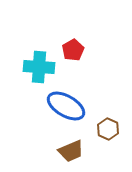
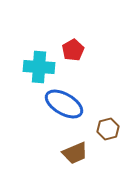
blue ellipse: moved 2 px left, 2 px up
brown hexagon: rotated 20 degrees clockwise
brown trapezoid: moved 4 px right, 2 px down
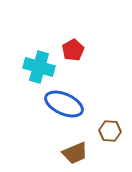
cyan cross: rotated 12 degrees clockwise
blue ellipse: rotated 6 degrees counterclockwise
brown hexagon: moved 2 px right, 2 px down; rotated 20 degrees clockwise
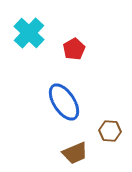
red pentagon: moved 1 px right, 1 px up
cyan cross: moved 10 px left, 34 px up; rotated 28 degrees clockwise
blue ellipse: moved 2 px up; rotated 33 degrees clockwise
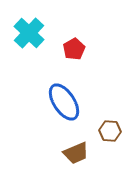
brown trapezoid: moved 1 px right
